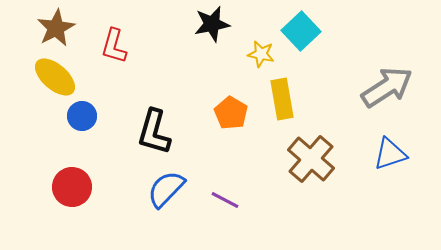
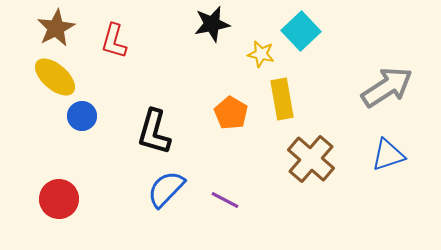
red L-shape: moved 5 px up
blue triangle: moved 2 px left, 1 px down
red circle: moved 13 px left, 12 px down
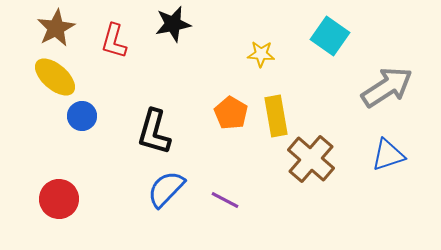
black star: moved 39 px left
cyan square: moved 29 px right, 5 px down; rotated 12 degrees counterclockwise
yellow star: rotated 8 degrees counterclockwise
yellow rectangle: moved 6 px left, 17 px down
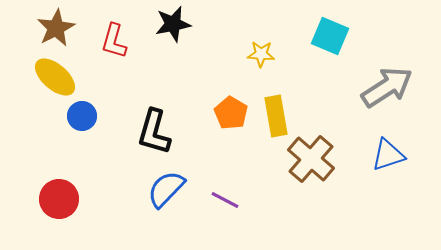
cyan square: rotated 12 degrees counterclockwise
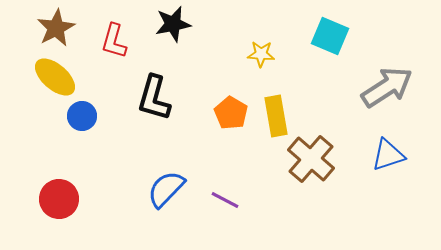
black L-shape: moved 34 px up
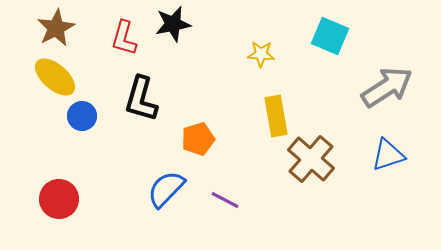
red L-shape: moved 10 px right, 3 px up
black L-shape: moved 13 px left, 1 px down
orange pentagon: moved 33 px left, 26 px down; rotated 24 degrees clockwise
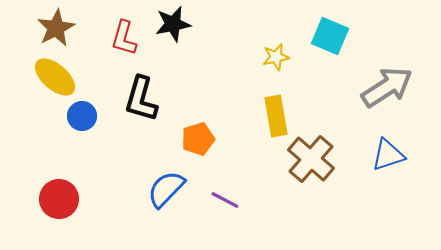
yellow star: moved 15 px right, 3 px down; rotated 16 degrees counterclockwise
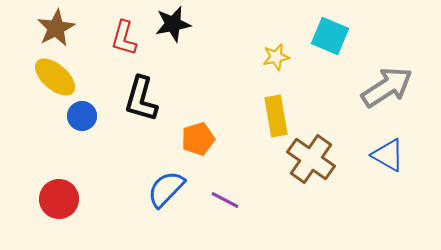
blue triangle: rotated 48 degrees clockwise
brown cross: rotated 6 degrees counterclockwise
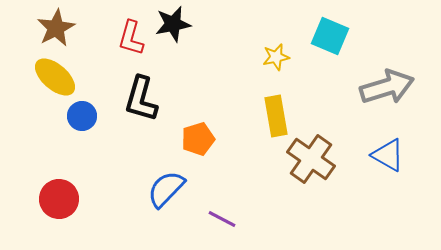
red L-shape: moved 7 px right
gray arrow: rotated 16 degrees clockwise
purple line: moved 3 px left, 19 px down
